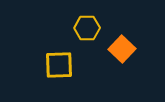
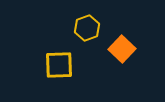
yellow hexagon: rotated 20 degrees counterclockwise
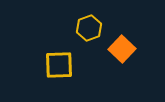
yellow hexagon: moved 2 px right
